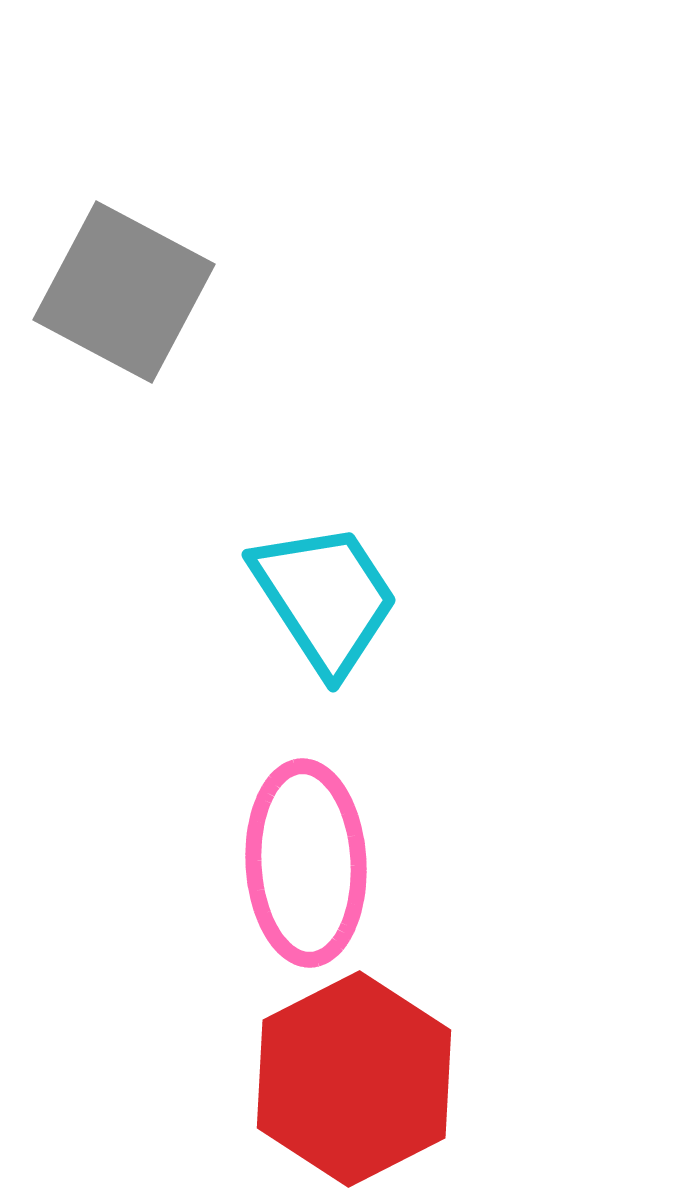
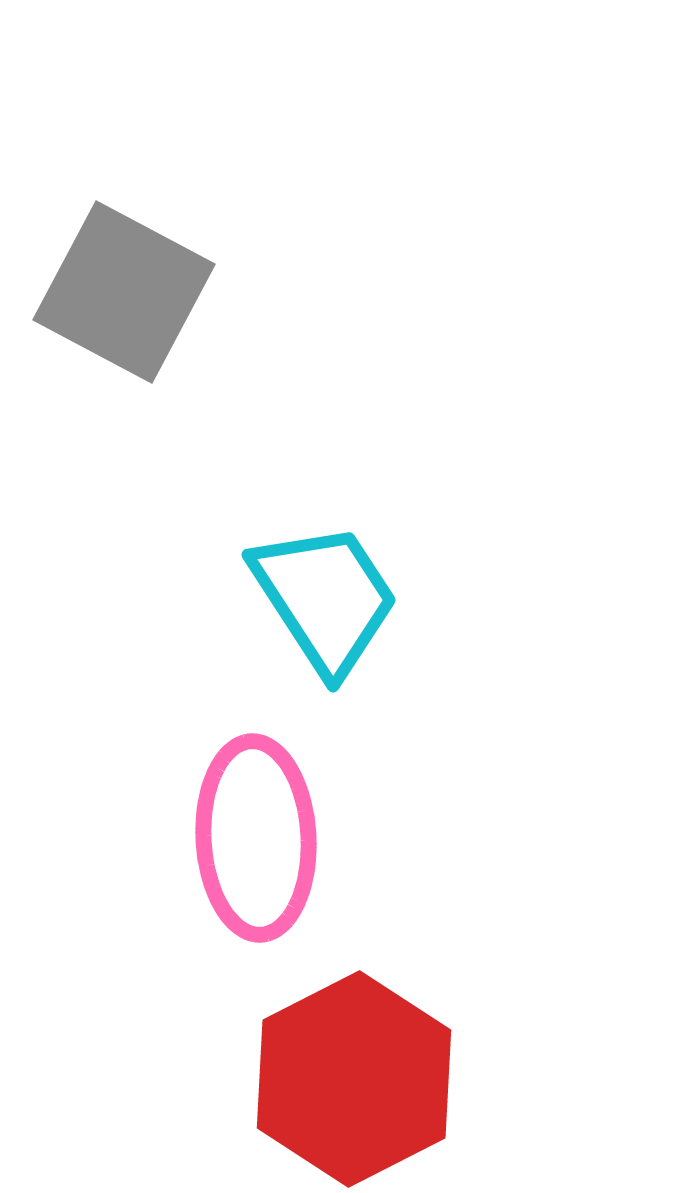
pink ellipse: moved 50 px left, 25 px up
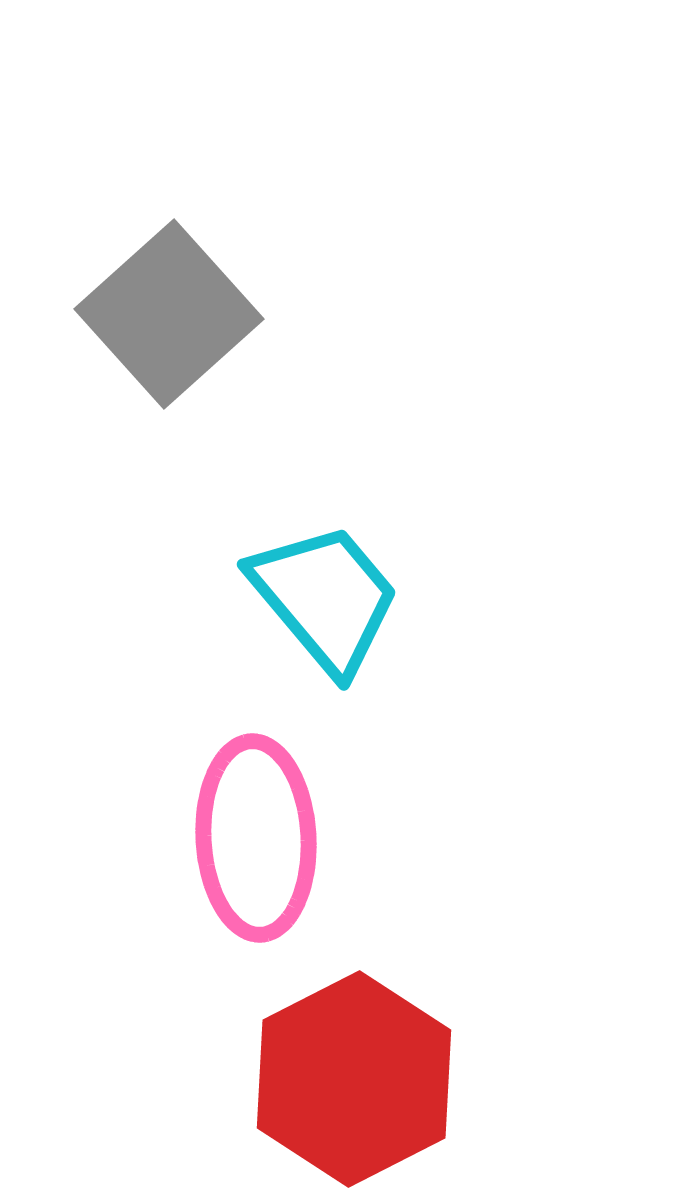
gray square: moved 45 px right, 22 px down; rotated 20 degrees clockwise
cyan trapezoid: rotated 7 degrees counterclockwise
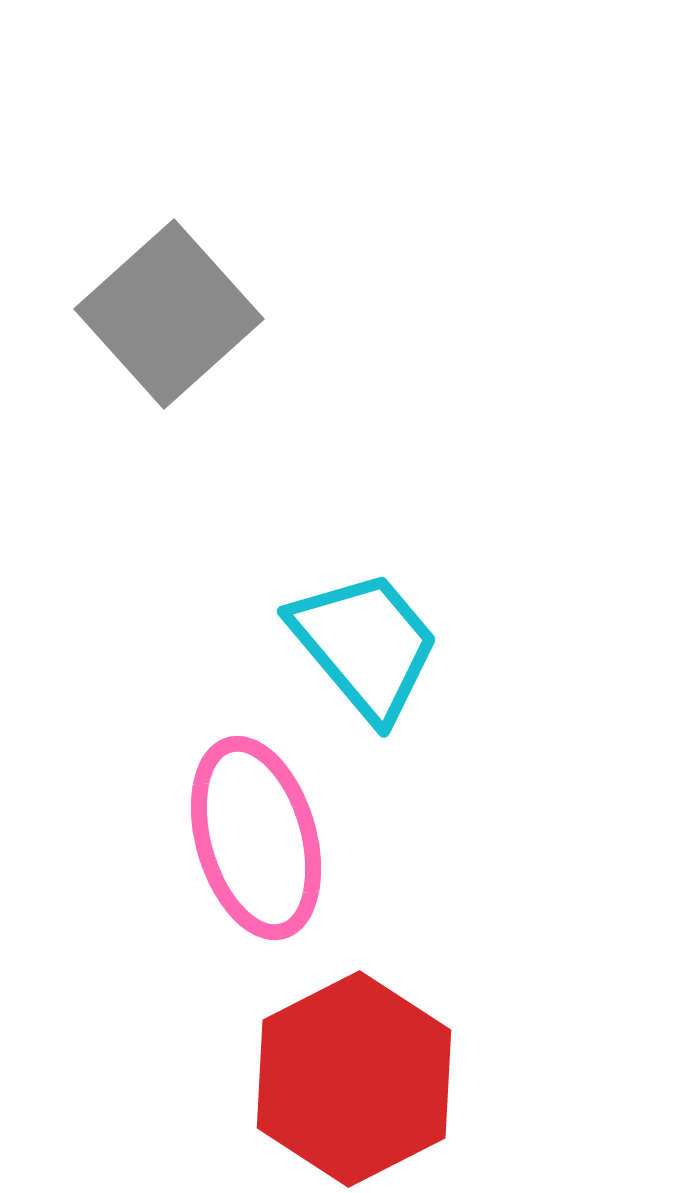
cyan trapezoid: moved 40 px right, 47 px down
pink ellipse: rotated 13 degrees counterclockwise
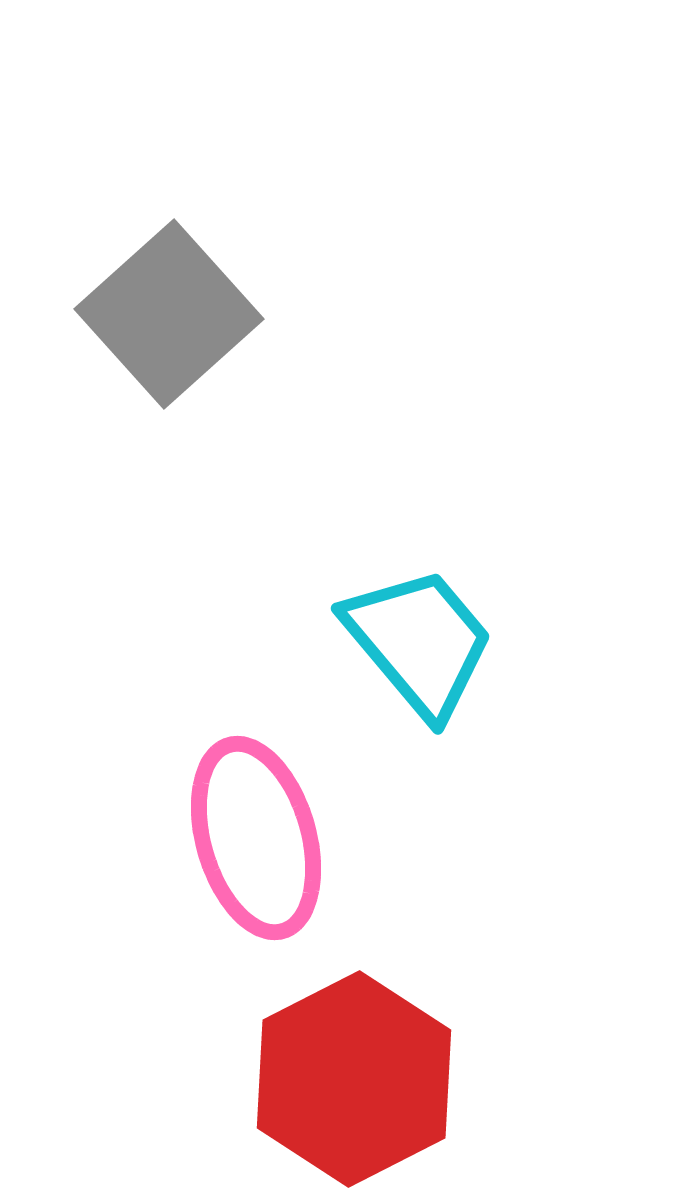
cyan trapezoid: moved 54 px right, 3 px up
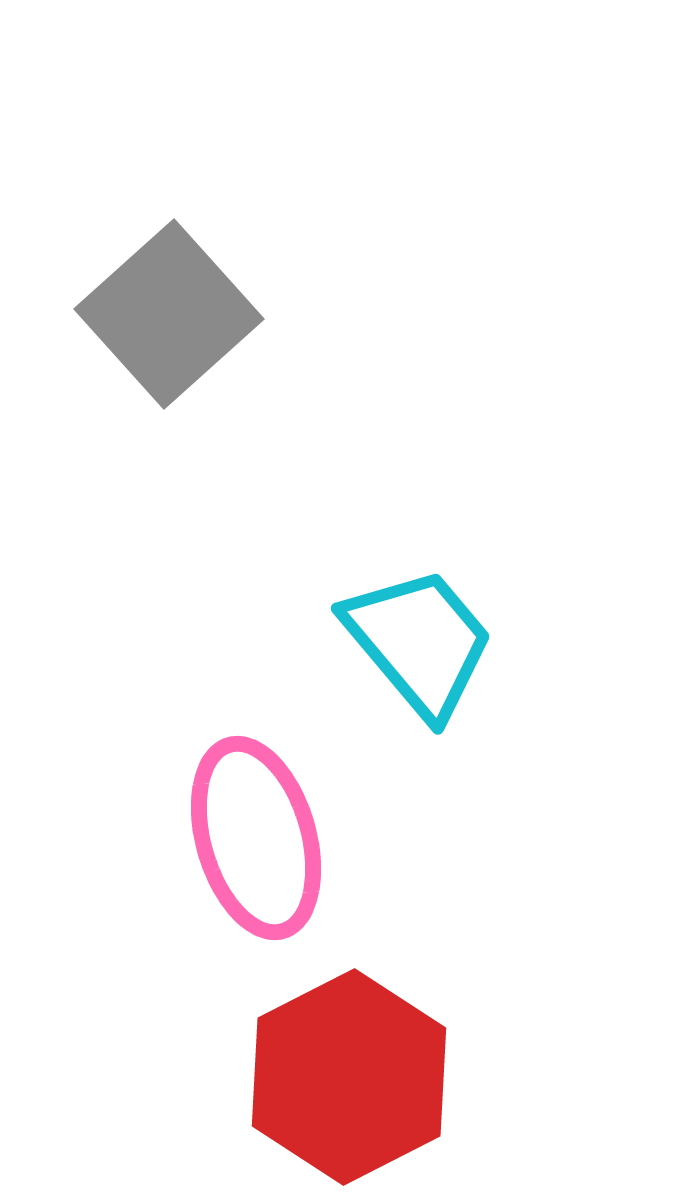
red hexagon: moved 5 px left, 2 px up
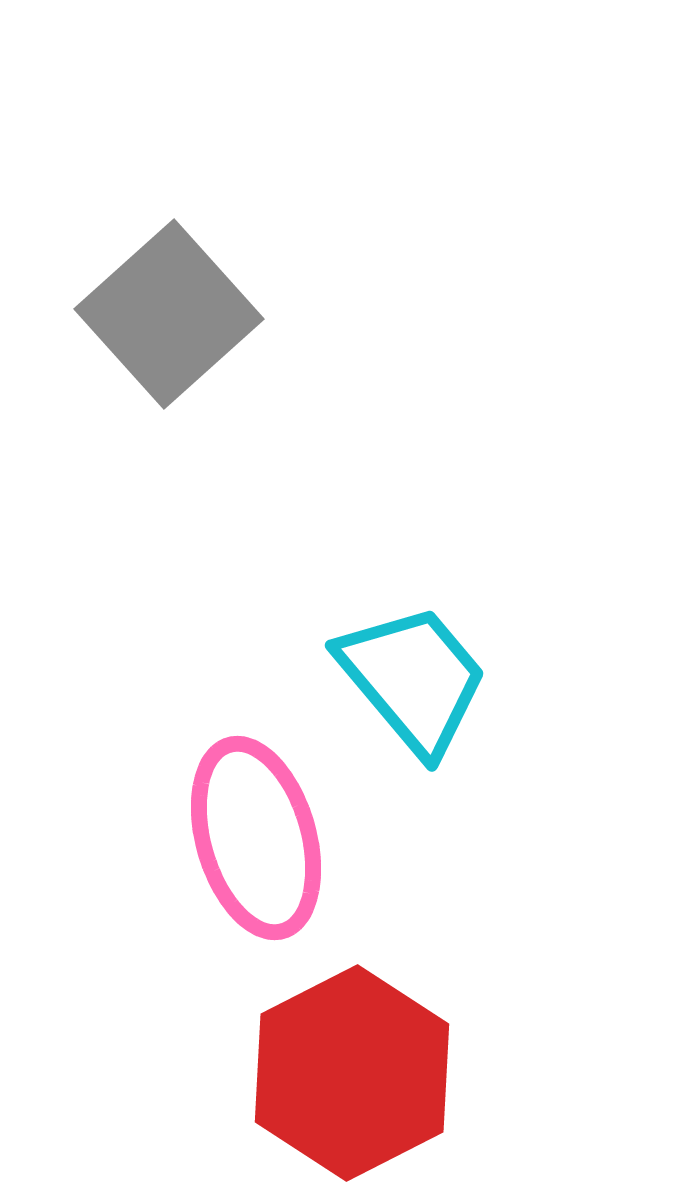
cyan trapezoid: moved 6 px left, 37 px down
red hexagon: moved 3 px right, 4 px up
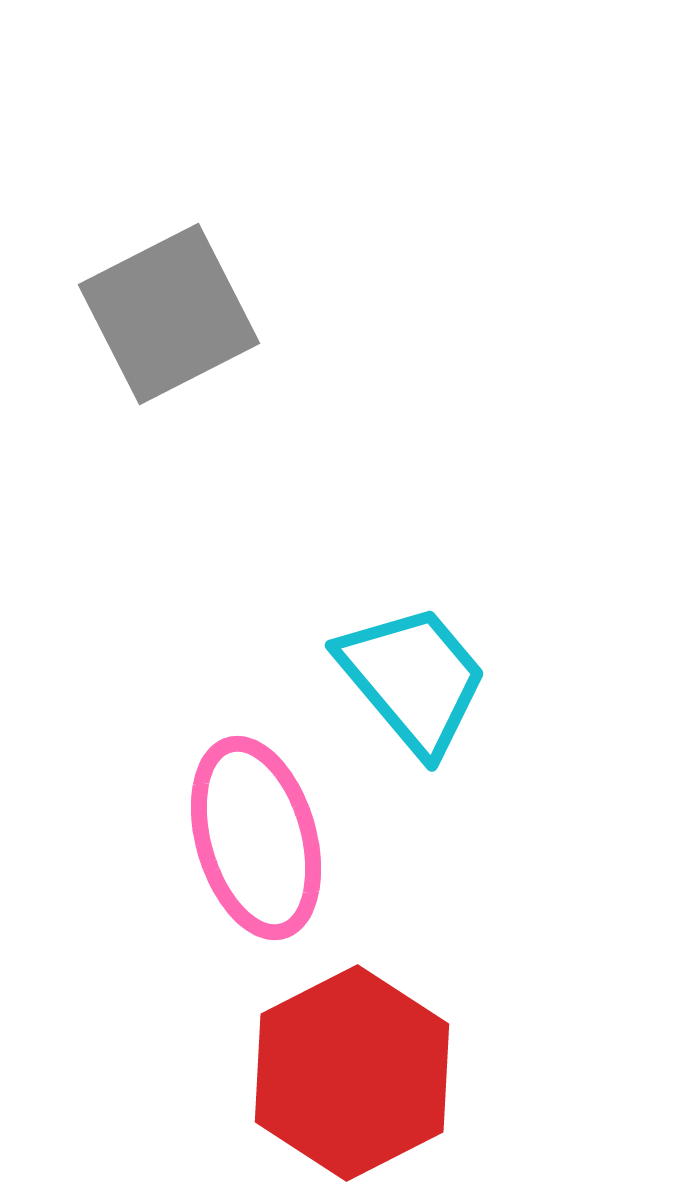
gray square: rotated 15 degrees clockwise
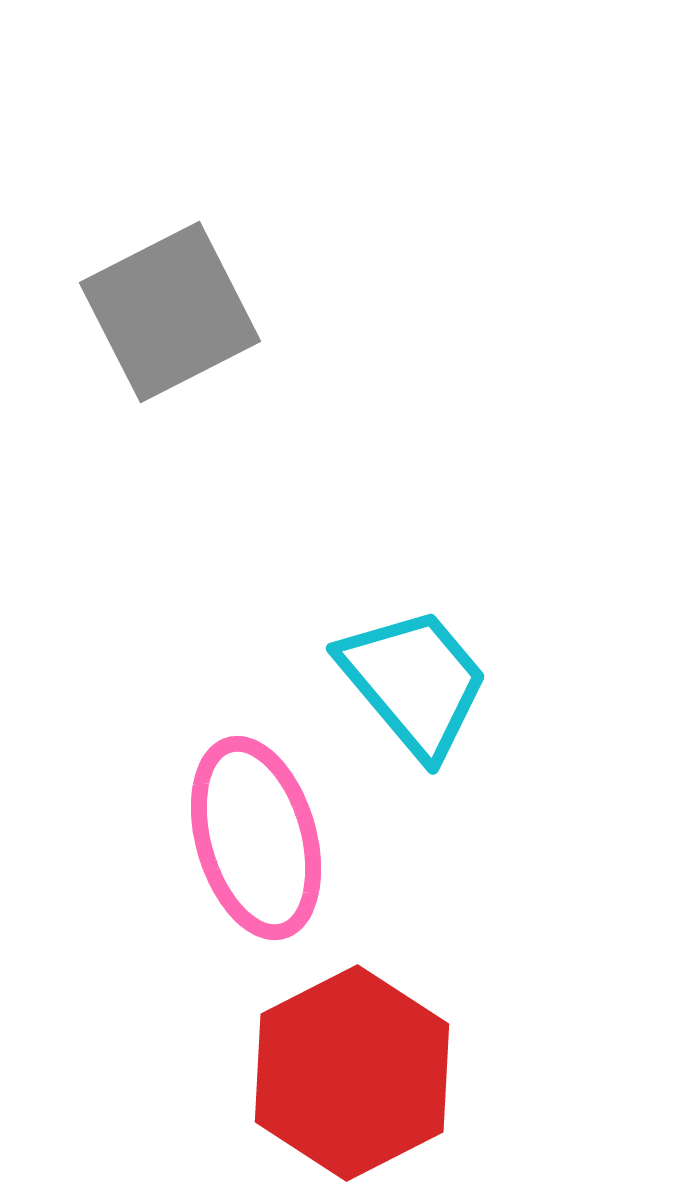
gray square: moved 1 px right, 2 px up
cyan trapezoid: moved 1 px right, 3 px down
